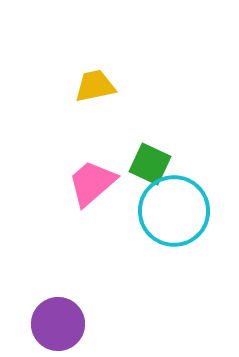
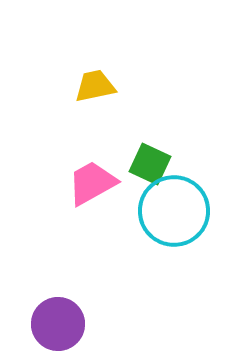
pink trapezoid: rotated 12 degrees clockwise
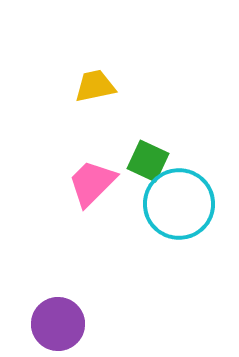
green square: moved 2 px left, 3 px up
pink trapezoid: rotated 16 degrees counterclockwise
cyan circle: moved 5 px right, 7 px up
